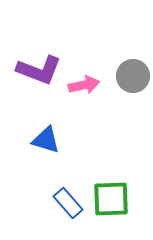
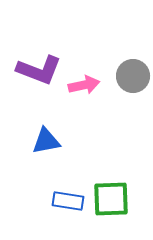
blue triangle: moved 1 px down; rotated 28 degrees counterclockwise
blue rectangle: moved 2 px up; rotated 40 degrees counterclockwise
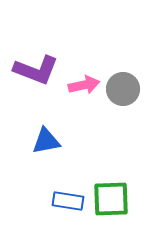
purple L-shape: moved 3 px left
gray circle: moved 10 px left, 13 px down
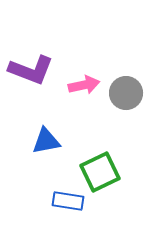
purple L-shape: moved 5 px left
gray circle: moved 3 px right, 4 px down
green square: moved 11 px left, 27 px up; rotated 24 degrees counterclockwise
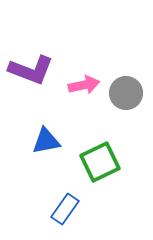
green square: moved 10 px up
blue rectangle: moved 3 px left, 8 px down; rotated 64 degrees counterclockwise
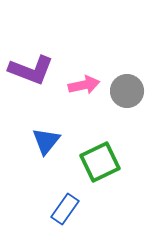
gray circle: moved 1 px right, 2 px up
blue triangle: rotated 40 degrees counterclockwise
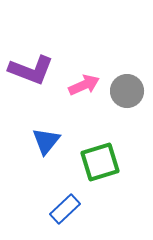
pink arrow: rotated 12 degrees counterclockwise
green square: rotated 9 degrees clockwise
blue rectangle: rotated 12 degrees clockwise
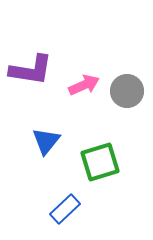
purple L-shape: rotated 12 degrees counterclockwise
